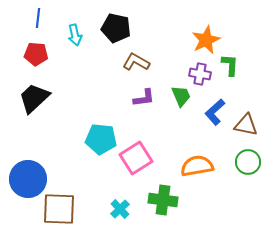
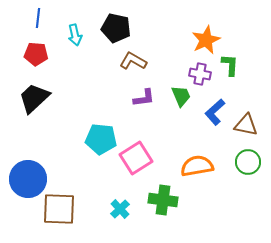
brown L-shape: moved 3 px left, 1 px up
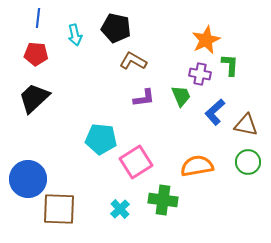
pink square: moved 4 px down
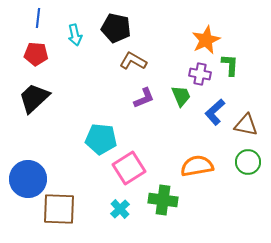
purple L-shape: rotated 15 degrees counterclockwise
pink square: moved 7 px left, 6 px down
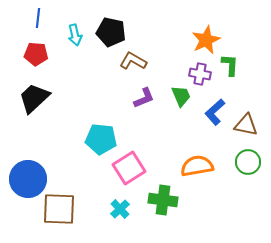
black pentagon: moved 5 px left, 4 px down
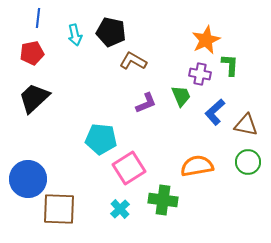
red pentagon: moved 4 px left, 1 px up; rotated 15 degrees counterclockwise
purple L-shape: moved 2 px right, 5 px down
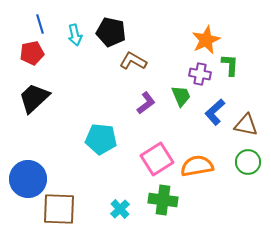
blue line: moved 2 px right, 6 px down; rotated 24 degrees counterclockwise
purple L-shape: rotated 15 degrees counterclockwise
pink square: moved 28 px right, 9 px up
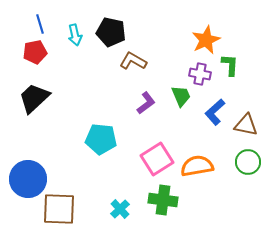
red pentagon: moved 3 px right, 1 px up
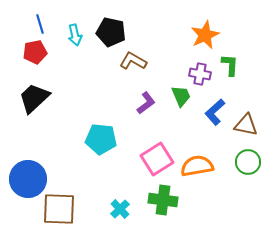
orange star: moved 1 px left, 5 px up
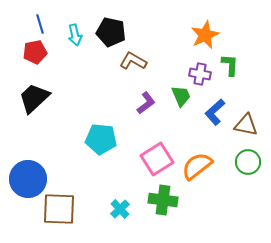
orange semicircle: rotated 28 degrees counterclockwise
